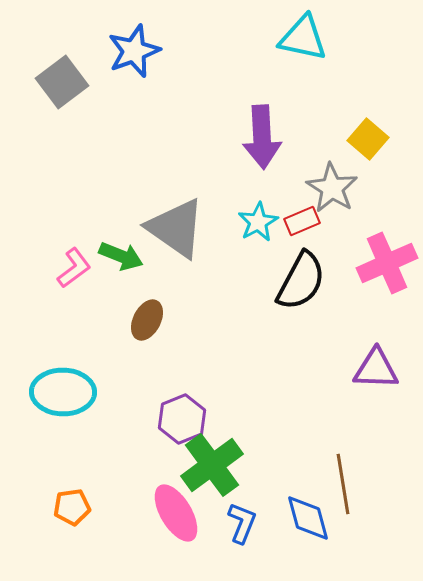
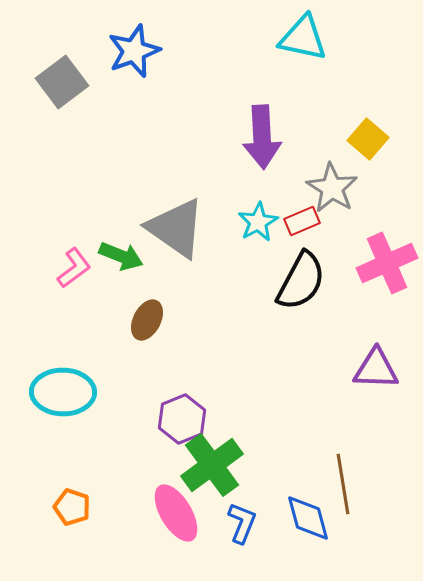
orange pentagon: rotated 27 degrees clockwise
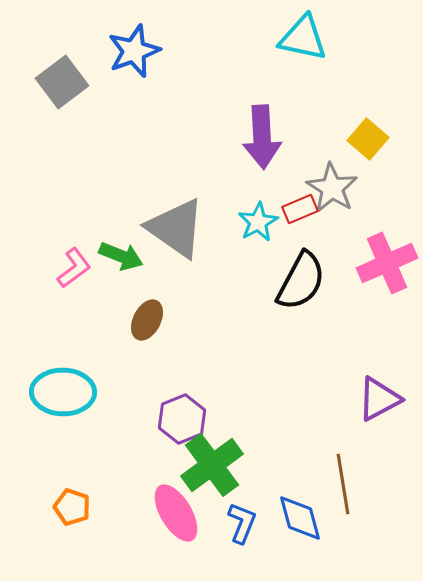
red rectangle: moved 2 px left, 12 px up
purple triangle: moved 3 px right, 30 px down; rotated 30 degrees counterclockwise
blue diamond: moved 8 px left
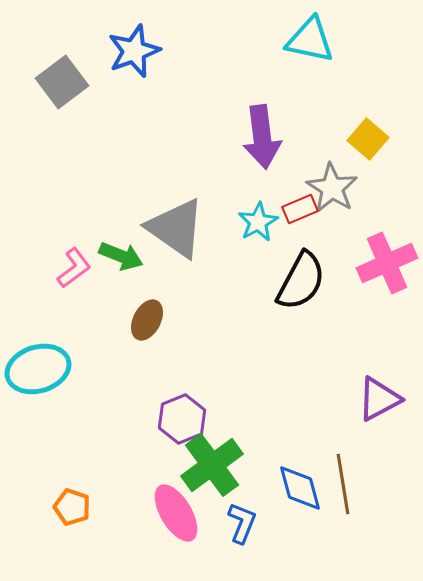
cyan triangle: moved 7 px right, 2 px down
purple arrow: rotated 4 degrees counterclockwise
cyan ellipse: moved 25 px left, 23 px up; rotated 18 degrees counterclockwise
blue diamond: moved 30 px up
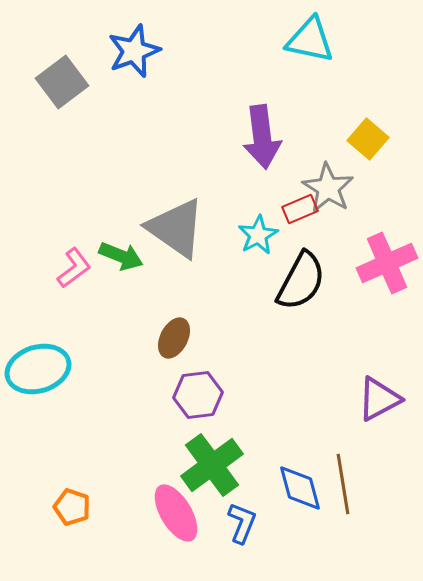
gray star: moved 4 px left
cyan star: moved 13 px down
brown ellipse: moved 27 px right, 18 px down
purple hexagon: moved 16 px right, 24 px up; rotated 15 degrees clockwise
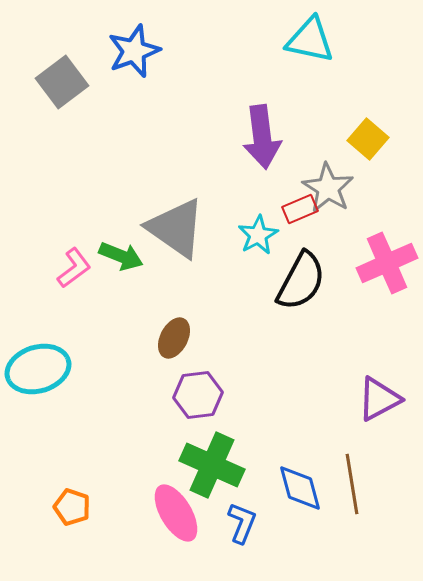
green cross: rotated 30 degrees counterclockwise
brown line: moved 9 px right
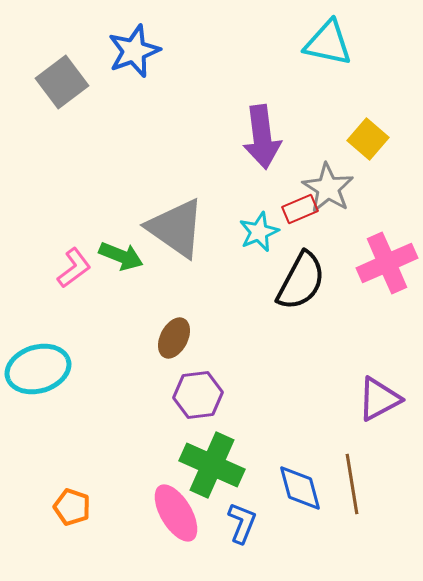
cyan triangle: moved 18 px right, 3 px down
cyan star: moved 1 px right, 3 px up; rotated 6 degrees clockwise
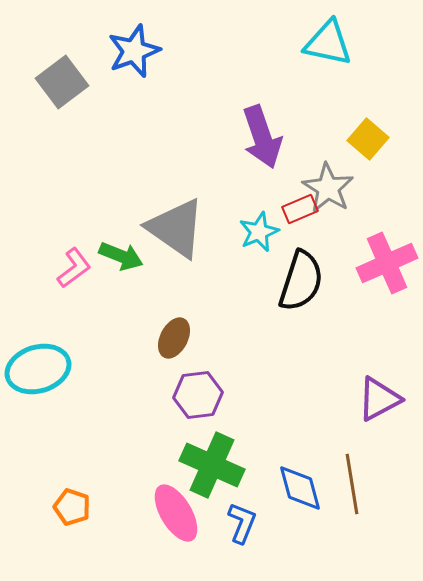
purple arrow: rotated 12 degrees counterclockwise
black semicircle: rotated 10 degrees counterclockwise
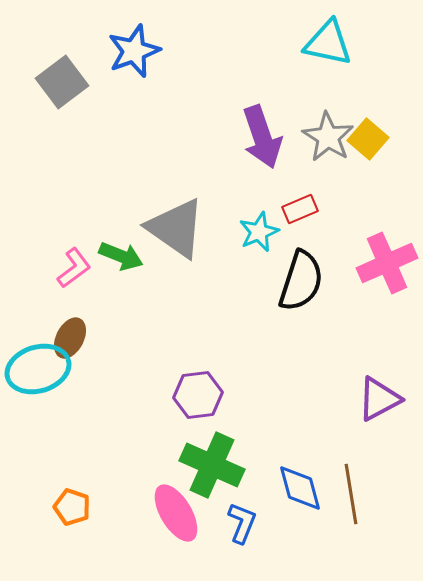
gray star: moved 51 px up
brown ellipse: moved 104 px left
brown line: moved 1 px left, 10 px down
